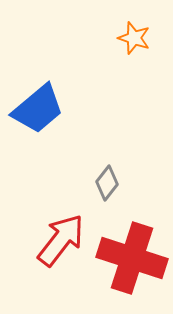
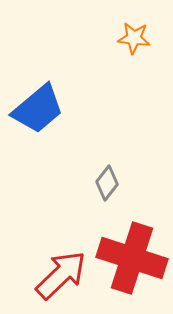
orange star: rotated 12 degrees counterclockwise
red arrow: moved 35 px down; rotated 8 degrees clockwise
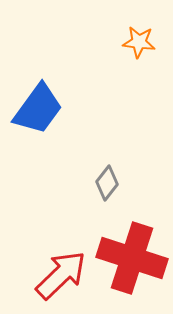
orange star: moved 5 px right, 4 px down
blue trapezoid: rotated 14 degrees counterclockwise
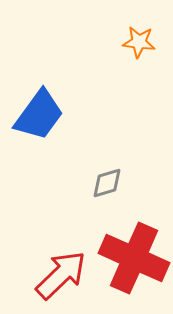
blue trapezoid: moved 1 px right, 6 px down
gray diamond: rotated 36 degrees clockwise
red cross: moved 2 px right; rotated 6 degrees clockwise
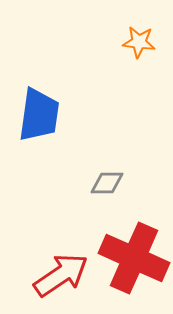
blue trapezoid: rotated 28 degrees counterclockwise
gray diamond: rotated 16 degrees clockwise
red arrow: rotated 10 degrees clockwise
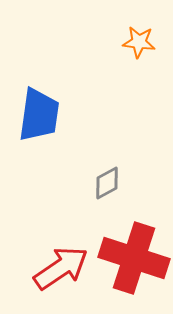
gray diamond: rotated 28 degrees counterclockwise
red cross: rotated 6 degrees counterclockwise
red arrow: moved 7 px up
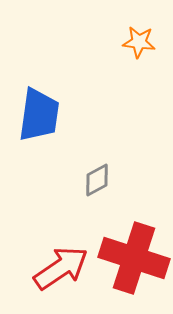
gray diamond: moved 10 px left, 3 px up
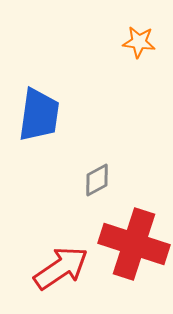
red cross: moved 14 px up
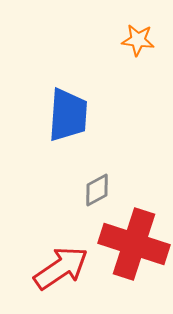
orange star: moved 1 px left, 2 px up
blue trapezoid: moved 29 px right; rotated 4 degrees counterclockwise
gray diamond: moved 10 px down
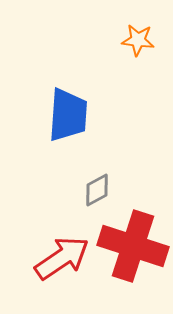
red cross: moved 1 px left, 2 px down
red arrow: moved 1 px right, 10 px up
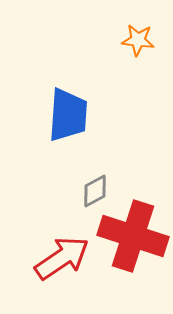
gray diamond: moved 2 px left, 1 px down
red cross: moved 10 px up
